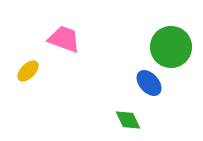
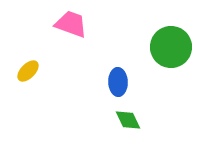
pink trapezoid: moved 7 px right, 15 px up
blue ellipse: moved 31 px left, 1 px up; rotated 40 degrees clockwise
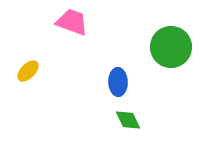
pink trapezoid: moved 1 px right, 2 px up
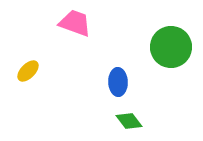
pink trapezoid: moved 3 px right, 1 px down
green diamond: moved 1 px right, 1 px down; rotated 12 degrees counterclockwise
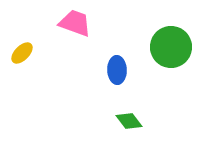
yellow ellipse: moved 6 px left, 18 px up
blue ellipse: moved 1 px left, 12 px up
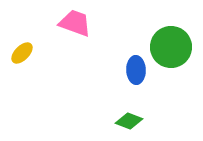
blue ellipse: moved 19 px right
green diamond: rotated 32 degrees counterclockwise
